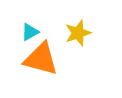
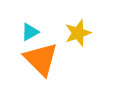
orange triangle: rotated 30 degrees clockwise
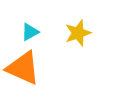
orange triangle: moved 18 px left, 9 px down; rotated 21 degrees counterclockwise
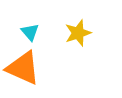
cyan triangle: rotated 42 degrees counterclockwise
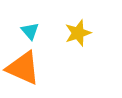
cyan triangle: moved 1 px up
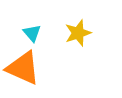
cyan triangle: moved 2 px right, 2 px down
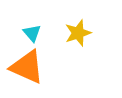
orange triangle: moved 4 px right, 1 px up
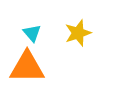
orange triangle: rotated 24 degrees counterclockwise
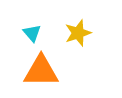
orange triangle: moved 14 px right, 4 px down
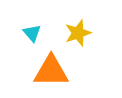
orange triangle: moved 10 px right
